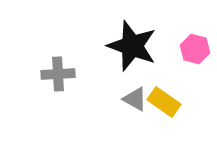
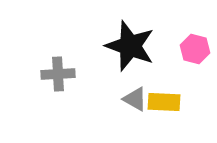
black star: moved 2 px left
yellow rectangle: rotated 32 degrees counterclockwise
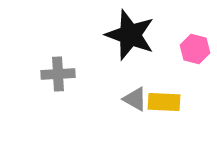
black star: moved 11 px up
